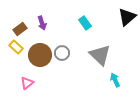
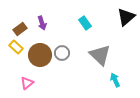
black triangle: moved 1 px left
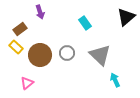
purple arrow: moved 2 px left, 11 px up
gray circle: moved 5 px right
